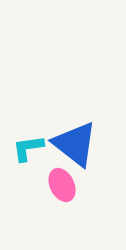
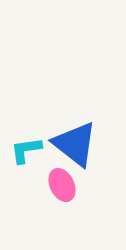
cyan L-shape: moved 2 px left, 2 px down
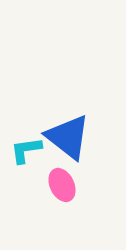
blue triangle: moved 7 px left, 7 px up
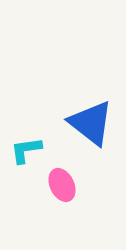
blue triangle: moved 23 px right, 14 px up
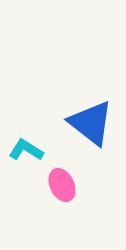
cyan L-shape: rotated 40 degrees clockwise
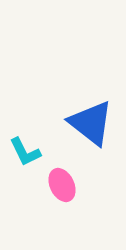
cyan L-shape: moved 1 px left, 2 px down; rotated 148 degrees counterclockwise
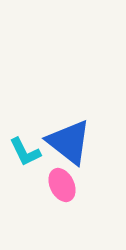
blue triangle: moved 22 px left, 19 px down
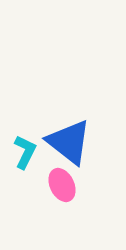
cyan L-shape: rotated 128 degrees counterclockwise
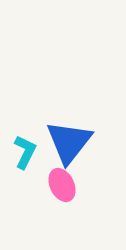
blue triangle: rotated 30 degrees clockwise
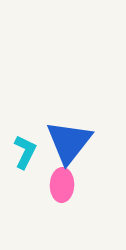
pink ellipse: rotated 28 degrees clockwise
